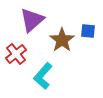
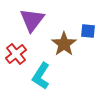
purple triangle: rotated 12 degrees counterclockwise
brown star: moved 2 px right, 4 px down
cyan L-shape: moved 2 px left; rotated 8 degrees counterclockwise
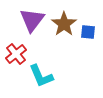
blue square: moved 1 px down
brown star: moved 20 px up
cyan L-shape: rotated 56 degrees counterclockwise
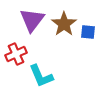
red cross: rotated 15 degrees clockwise
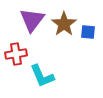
red cross: rotated 15 degrees clockwise
cyan L-shape: moved 1 px right
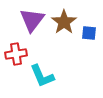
brown star: moved 2 px up
blue square: moved 1 px right, 1 px down
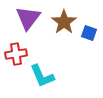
purple triangle: moved 4 px left, 2 px up
blue square: rotated 14 degrees clockwise
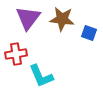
brown star: moved 2 px left, 3 px up; rotated 30 degrees counterclockwise
cyan L-shape: moved 1 px left
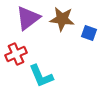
purple triangle: rotated 16 degrees clockwise
red cross: rotated 15 degrees counterclockwise
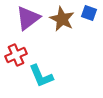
brown star: rotated 20 degrees clockwise
blue square: moved 20 px up
red cross: moved 1 px down
